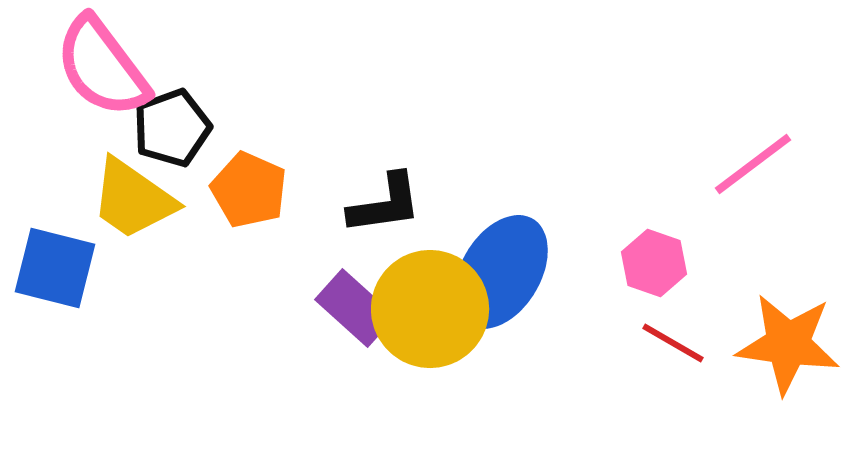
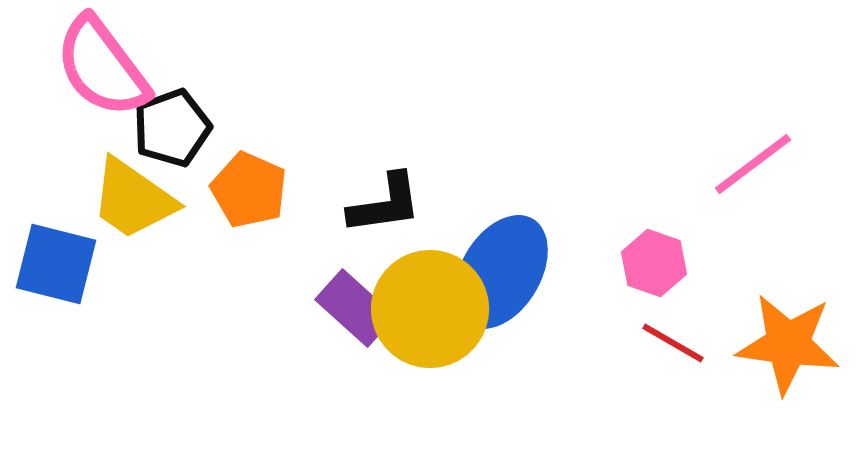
blue square: moved 1 px right, 4 px up
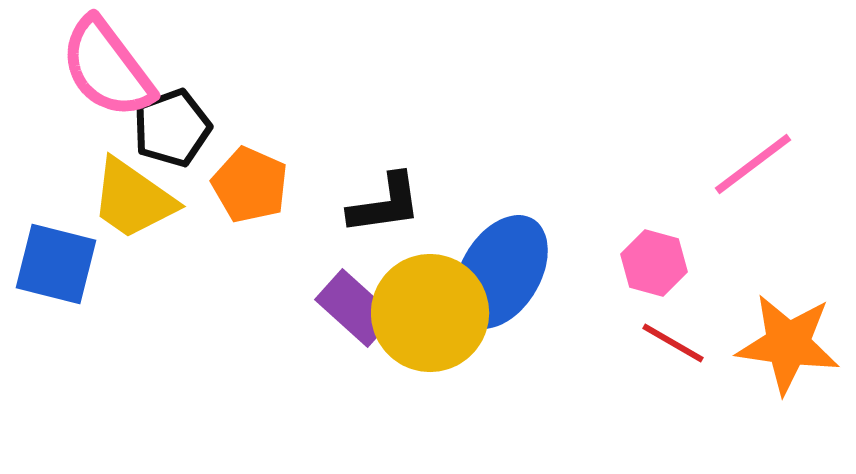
pink semicircle: moved 5 px right, 1 px down
orange pentagon: moved 1 px right, 5 px up
pink hexagon: rotated 4 degrees counterclockwise
yellow circle: moved 4 px down
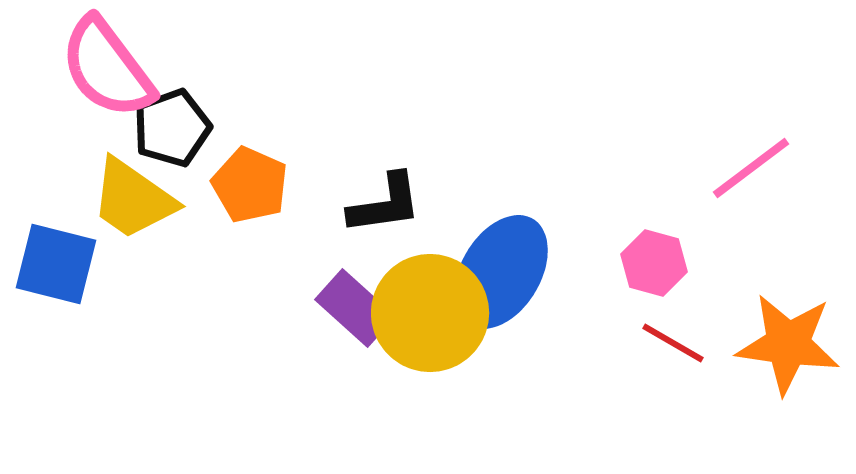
pink line: moved 2 px left, 4 px down
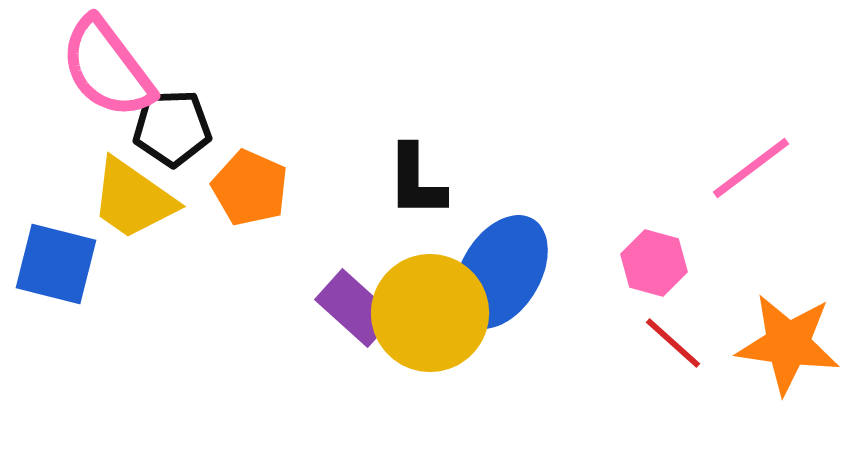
black pentagon: rotated 18 degrees clockwise
orange pentagon: moved 3 px down
black L-shape: moved 31 px right, 23 px up; rotated 98 degrees clockwise
red line: rotated 12 degrees clockwise
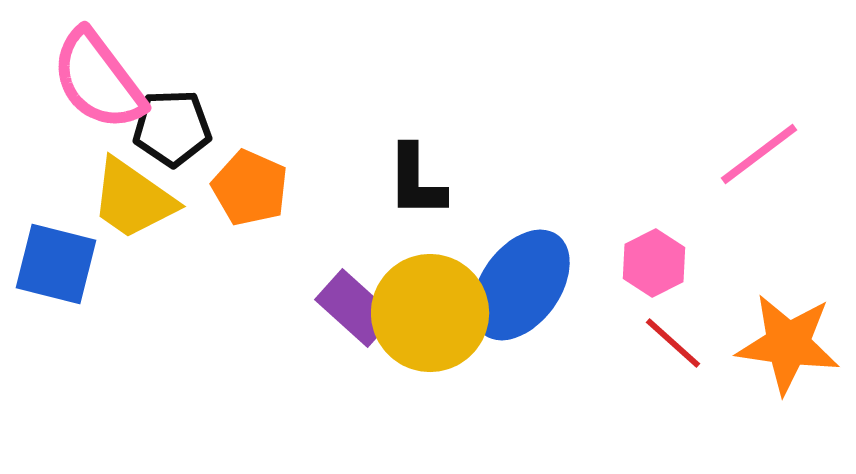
pink semicircle: moved 9 px left, 12 px down
pink line: moved 8 px right, 14 px up
pink hexagon: rotated 18 degrees clockwise
blue ellipse: moved 20 px right, 13 px down; rotated 5 degrees clockwise
